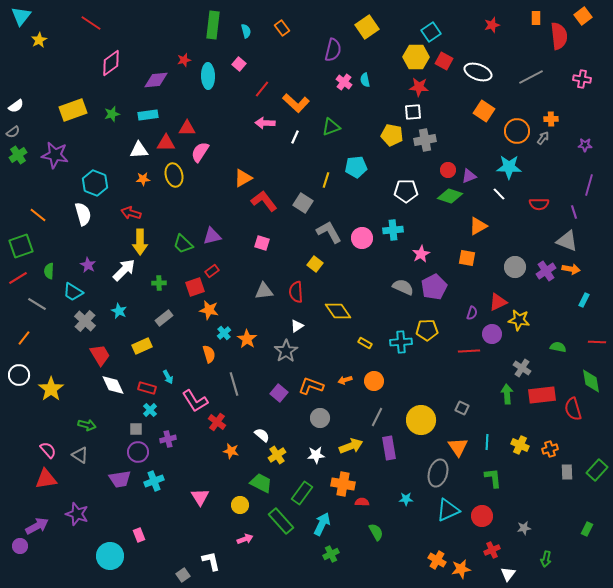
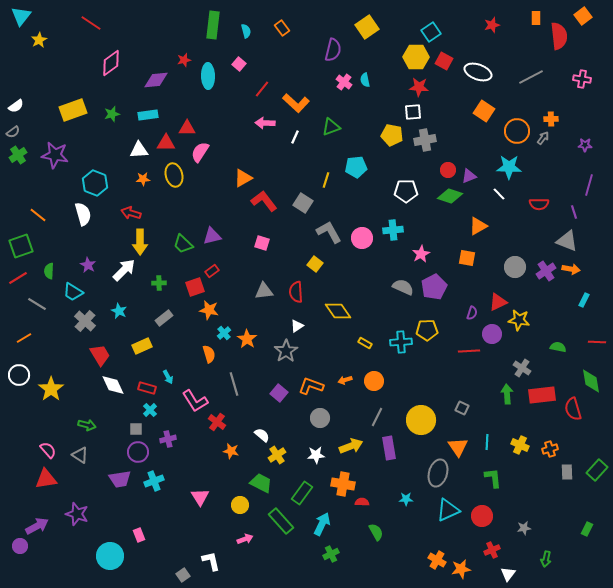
orange line at (24, 338): rotated 21 degrees clockwise
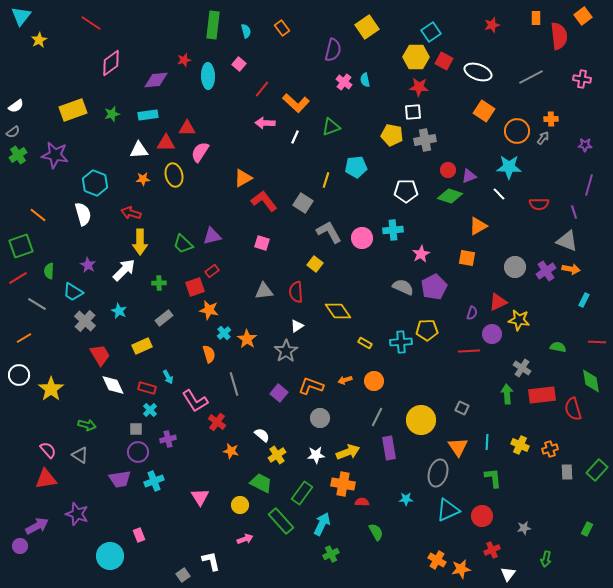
yellow arrow at (351, 446): moved 3 px left, 6 px down
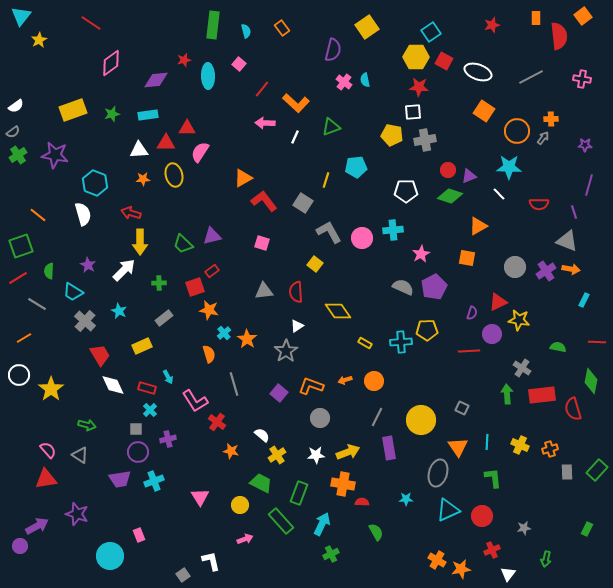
green diamond at (591, 381): rotated 20 degrees clockwise
green rectangle at (302, 493): moved 3 px left; rotated 15 degrees counterclockwise
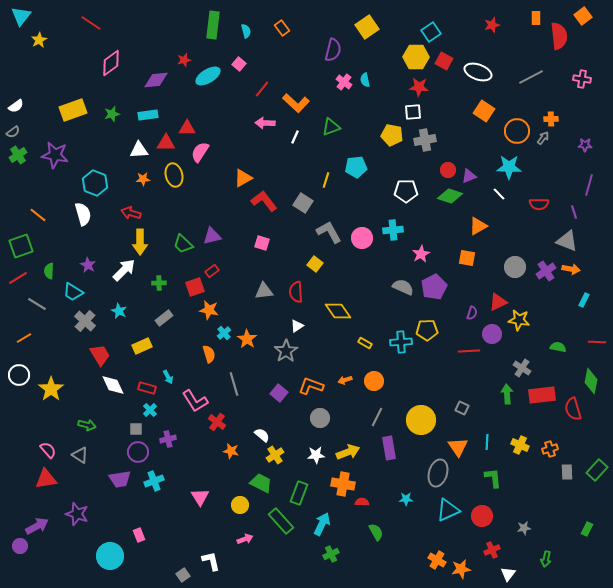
cyan ellipse at (208, 76): rotated 60 degrees clockwise
yellow cross at (277, 455): moved 2 px left
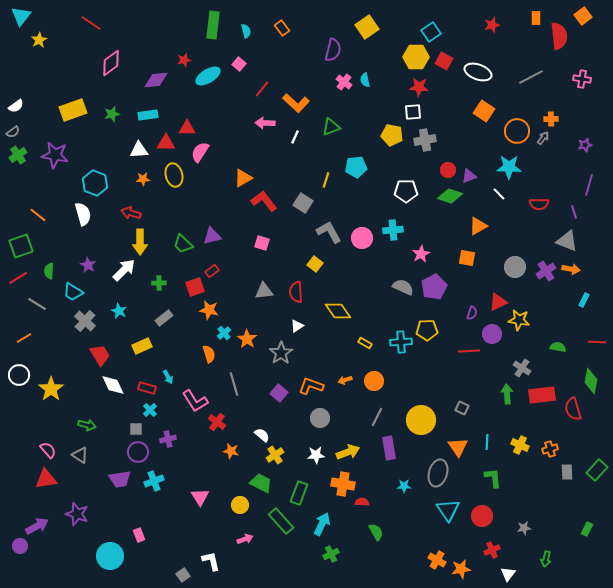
purple star at (585, 145): rotated 16 degrees counterclockwise
gray star at (286, 351): moved 5 px left, 2 px down
cyan star at (406, 499): moved 2 px left, 13 px up
cyan triangle at (448, 510): rotated 40 degrees counterclockwise
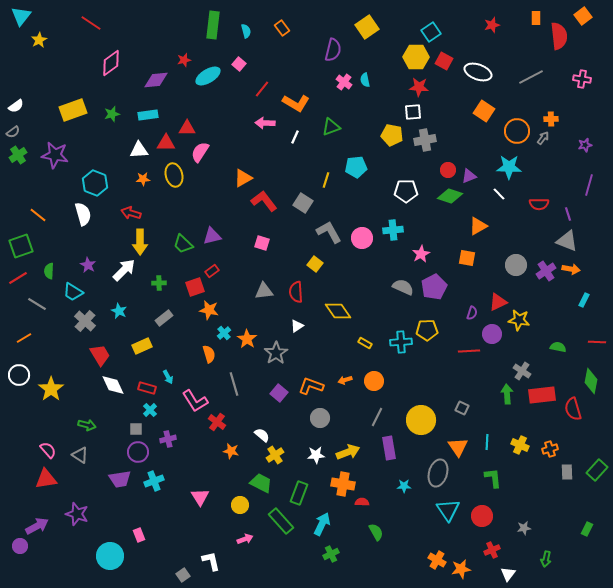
orange L-shape at (296, 103): rotated 12 degrees counterclockwise
purple line at (574, 212): moved 6 px left, 2 px down
gray circle at (515, 267): moved 1 px right, 2 px up
gray star at (281, 353): moved 5 px left
gray cross at (522, 368): moved 3 px down
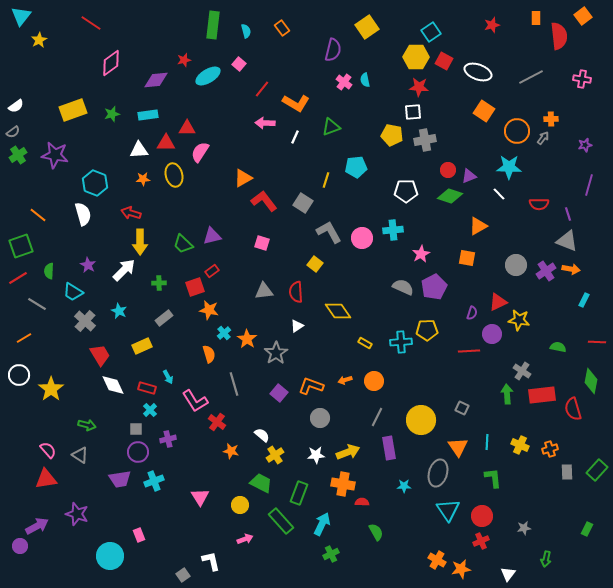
red cross at (492, 550): moved 11 px left, 9 px up
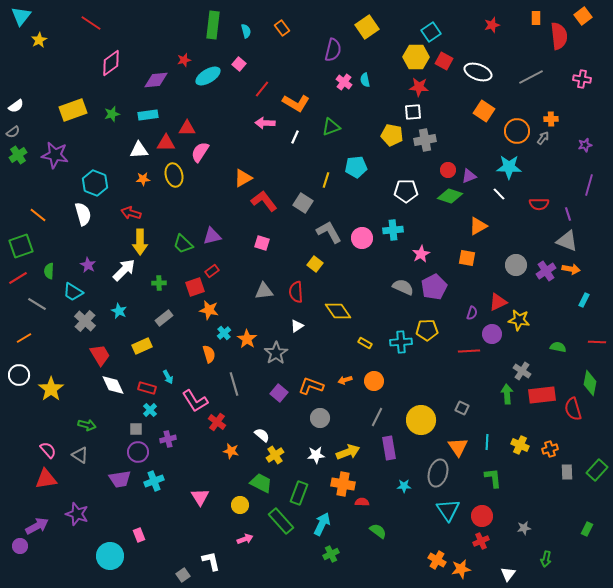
green diamond at (591, 381): moved 1 px left, 2 px down
green semicircle at (376, 532): moved 2 px right, 1 px up; rotated 24 degrees counterclockwise
